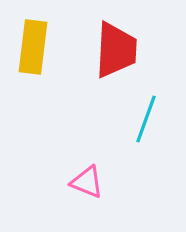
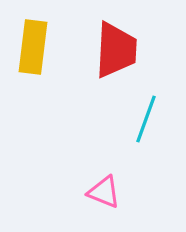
pink triangle: moved 17 px right, 10 px down
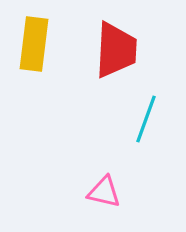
yellow rectangle: moved 1 px right, 3 px up
pink triangle: rotated 9 degrees counterclockwise
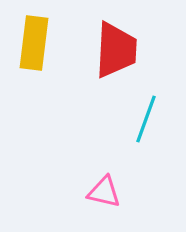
yellow rectangle: moved 1 px up
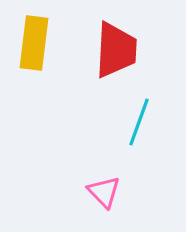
cyan line: moved 7 px left, 3 px down
pink triangle: rotated 33 degrees clockwise
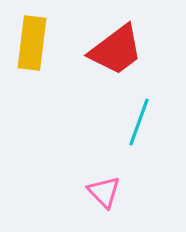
yellow rectangle: moved 2 px left
red trapezoid: rotated 50 degrees clockwise
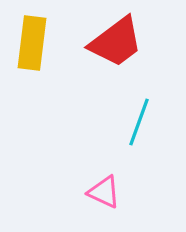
red trapezoid: moved 8 px up
pink triangle: rotated 21 degrees counterclockwise
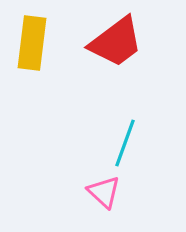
cyan line: moved 14 px left, 21 px down
pink triangle: rotated 18 degrees clockwise
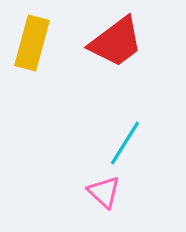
yellow rectangle: rotated 8 degrees clockwise
cyan line: rotated 12 degrees clockwise
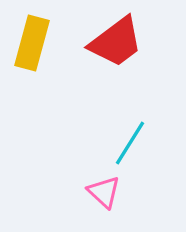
cyan line: moved 5 px right
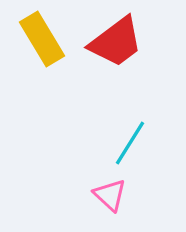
yellow rectangle: moved 10 px right, 4 px up; rotated 46 degrees counterclockwise
pink triangle: moved 6 px right, 3 px down
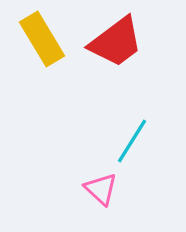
cyan line: moved 2 px right, 2 px up
pink triangle: moved 9 px left, 6 px up
